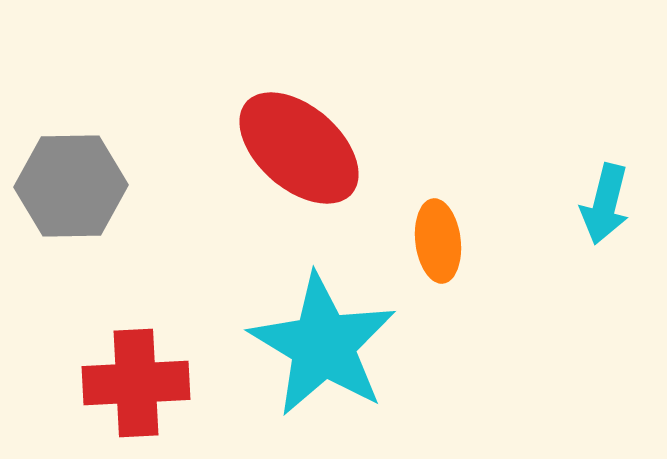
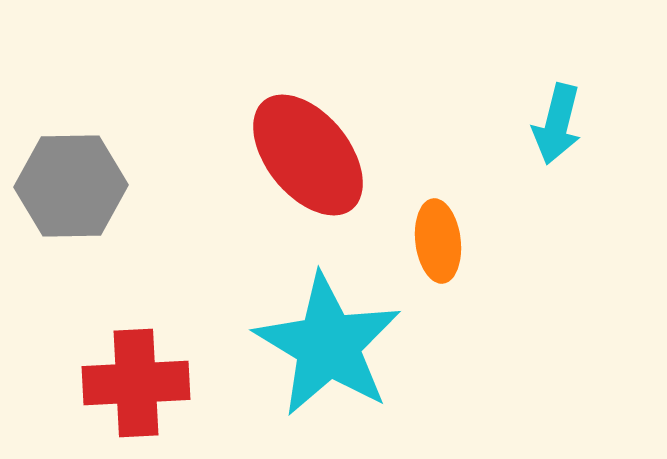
red ellipse: moved 9 px right, 7 px down; rotated 10 degrees clockwise
cyan arrow: moved 48 px left, 80 px up
cyan star: moved 5 px right
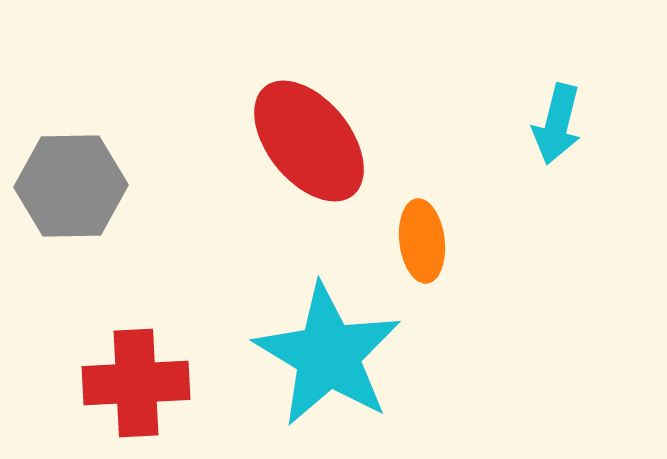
red ellipse: moved 1 px right, 14 px up
orange ellipse: moved 16 px left
cyan star: moved 10 px down
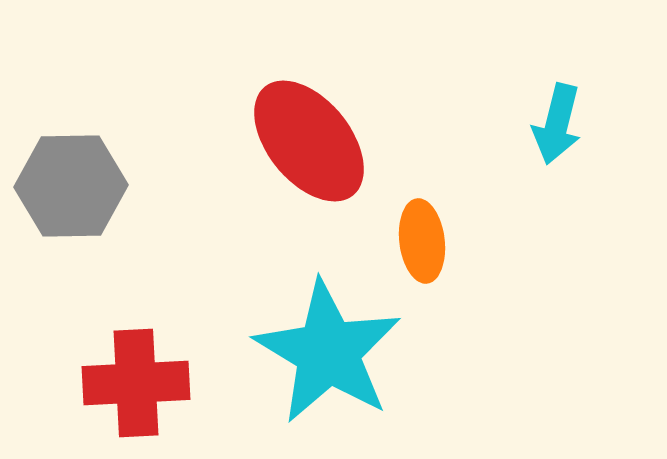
cyan star: moved 3 px up
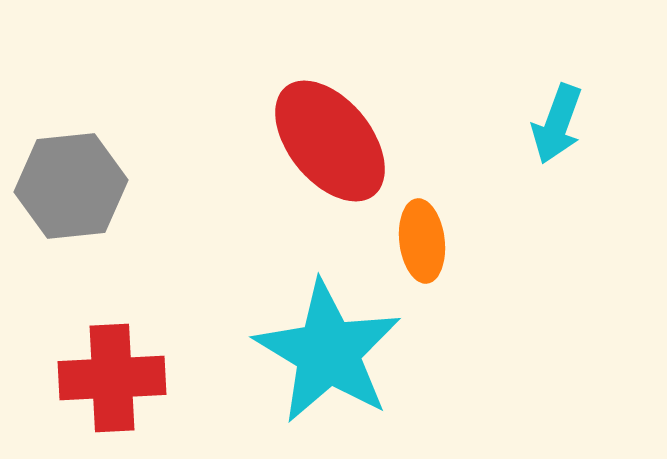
cyan arrow: rotated 6 degrees clockwise
red ellipse: moved 21 px right
gray hexagon: rotated 5 degrees counterclockwise
red cross: moved 24 px left, 5 px up
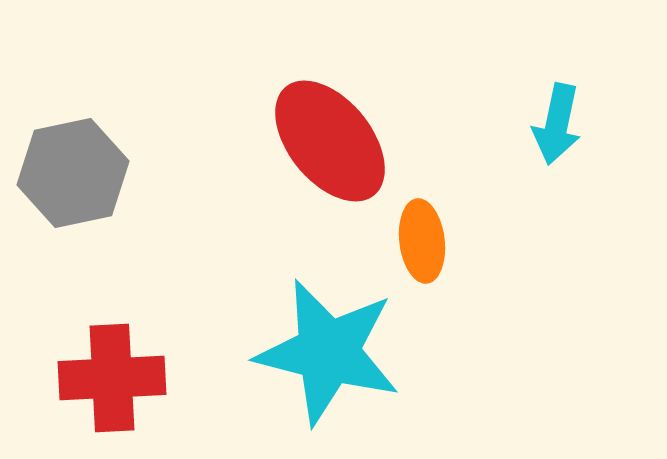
cyan arrow: rotated 8 degrees counterclockwise
gray hexagon: moved 2 px right, 13 px up; rotated 6 degrees counterclockwise
cyan star: rotated 17 degrees counterclockwise
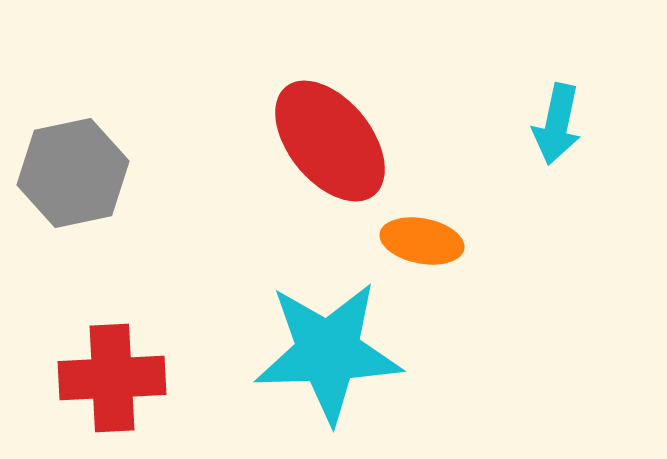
orange ellipse: rotated 72 degrees counterclockwise
cyan star: rotated 16 degrees counterclockwise
